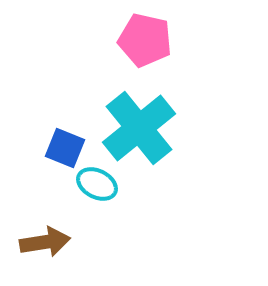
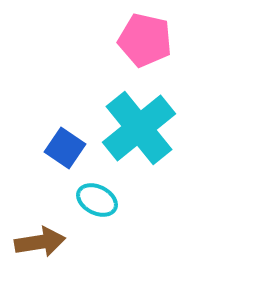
blue square: rotated 12 degrees clockwise
cyan ellipse: moved 16 px down
brown arrow: moved 5 px left
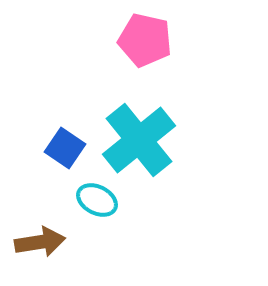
cyan cross: moved 12 px down
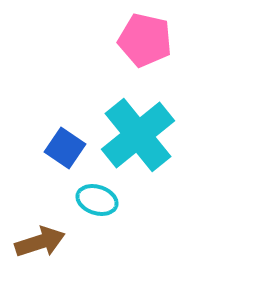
cyan cross: moved 1 px left, 5 px up
cyan ellipse: rotated 9 degrees counterclockwise
brown arrow: rotated 9 degrees counterclockwise
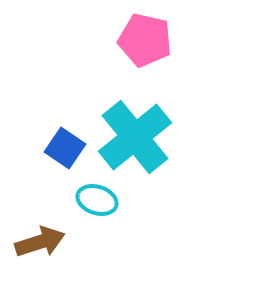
cyan cross: moved 3 px left, 2 px down
